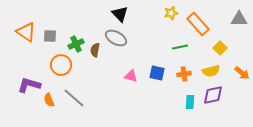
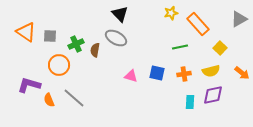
gray triangle: rotated 30 degrees counterclockwise
orange circle: moved 2 px left
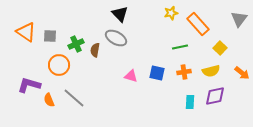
gray triangle: rotated 24 degrees counterclockwise
orange cross: moved 2 px up
purple diamond: moved 2 px right, 1 px down
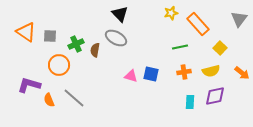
blue square: moved 6 px left, 1 px down
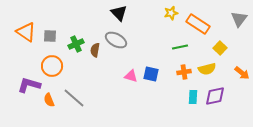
black triangle: moved 1 px left, 1 px up
orange rectangle: rotated 15 degrees counterclockwise
gray ellipse: moved 2 px down
orange circle: moved 7 px left, 1 px down
yellow semicircle: moved 4 px left, 2 px up
cyan rectangle: moved 3 px right, 5 px up
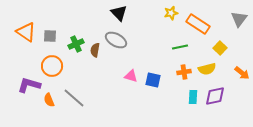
blue square: moved 2 px right, 6 px down
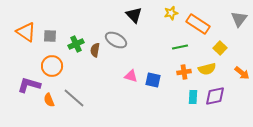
black triangle: moved 15 px right, 2 px down
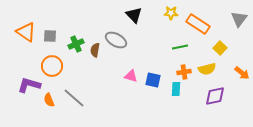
yellow star: rotated 16 degrees clockwise
cyan rectangle: moved 17 px left, 8 px up
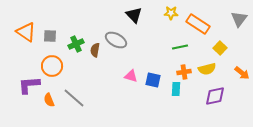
purple L-shape: rotated 20 degrees counterclockwise
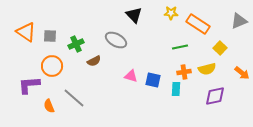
gray triangle: moved 2 px down; rotated 30 degrees clockwise
brown semicircle: moved 1 px left, 11 px down; rotated 128 degrees counterclockwise
orange semicircle: moved 6 px down
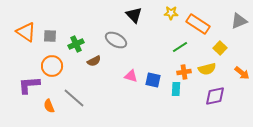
green line: rotated 21 degrees counterclockwise
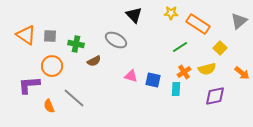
gray triangle: rotated 18 degrees counterclockwise
orange triangle: moved 3 px down
green cross: rotated 35 degrees clockwise
orange cross: rotated 24 degrees counterclockwise
